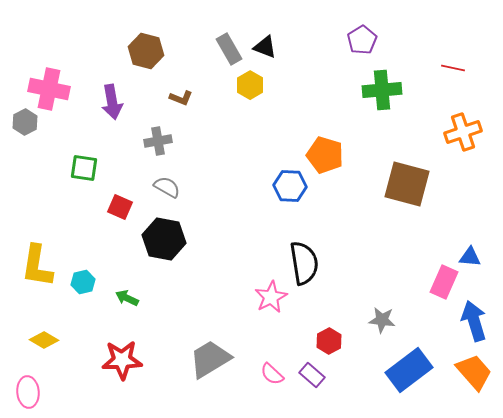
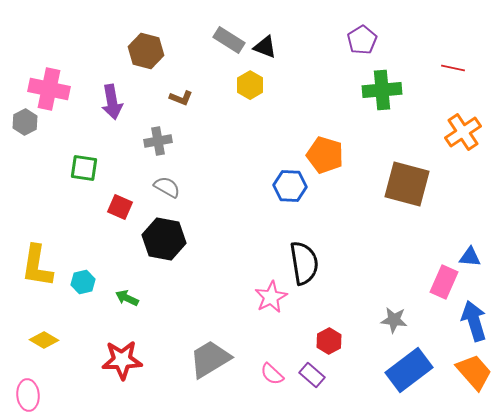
gray rectangle: moved 9 px up; rotated 28 degrees counterclockwise
orange cross: rotated 15 degrees counterclockwise
gray star: moved 12 px right
pink ellipse: moved 3 px down
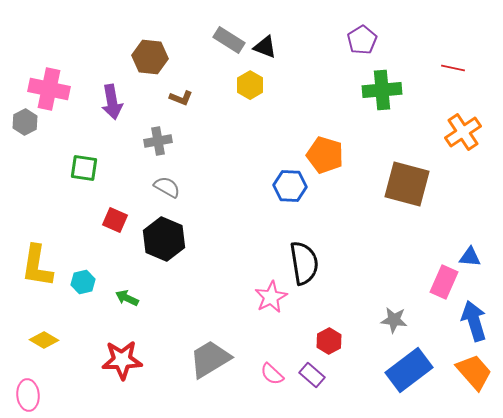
brown hexagon: moved 4 px right, 6 px down; rotated 8 degrees counterclockwise
red square: moved 5 px left, 13 px down
black hexagon: rotated 12 degrees clockwise
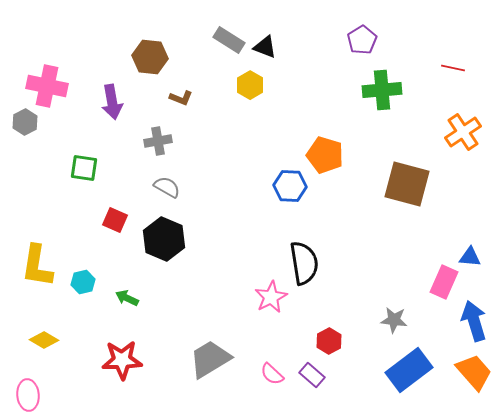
pink cross: moved 2 px left, 3 px up
